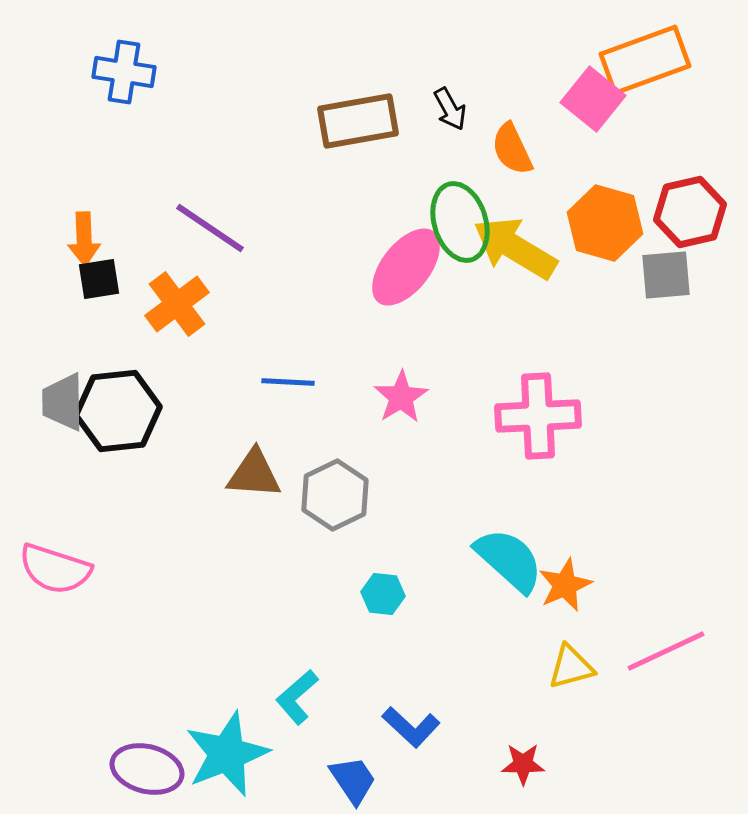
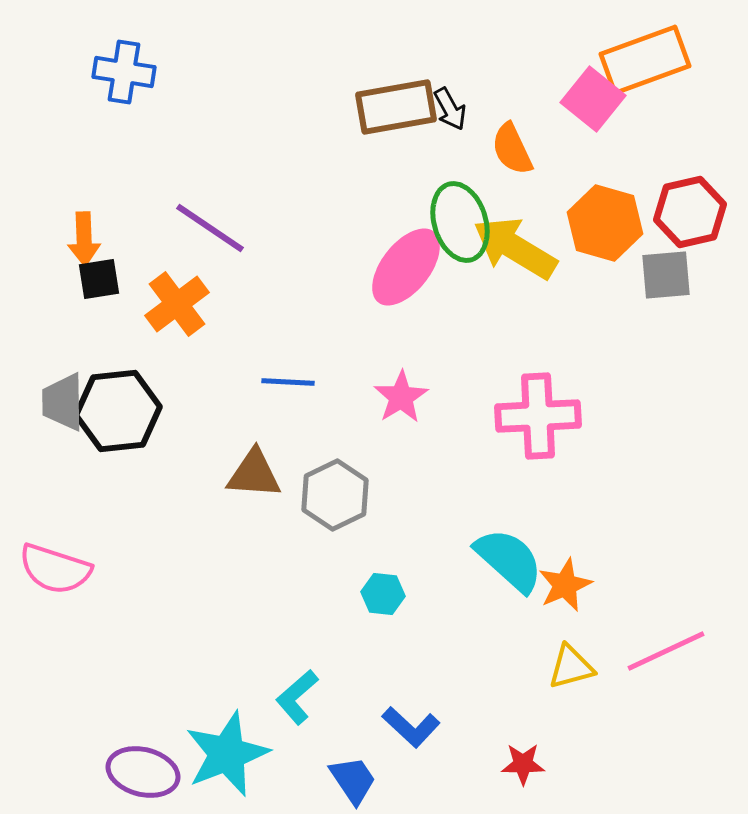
brown rectangle: moved 38 px right, 14 px up
purple ellipse: moved 4 px left, 3 px down
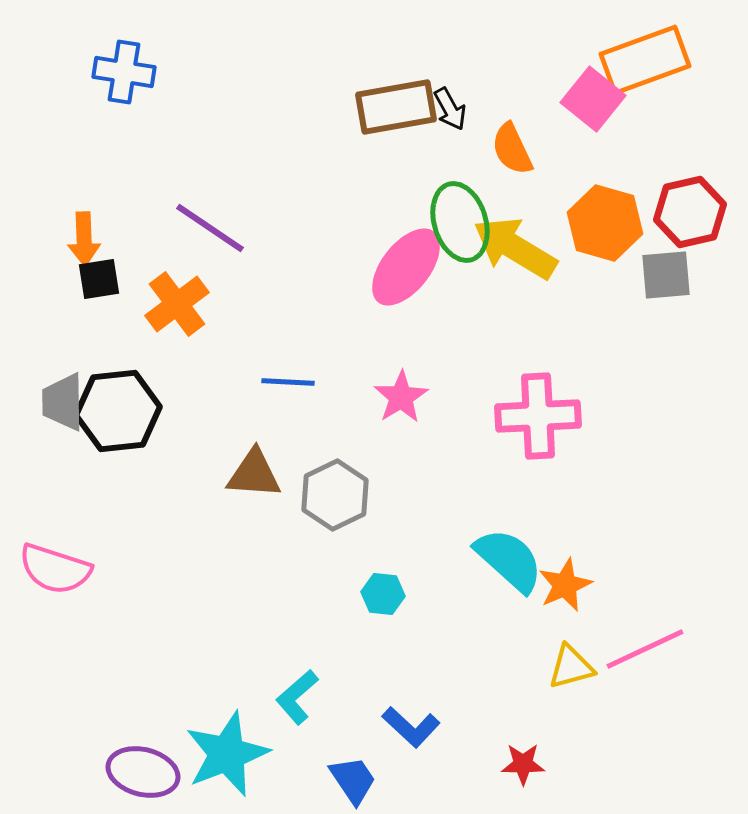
pink line: moved 21 px left, 2 px up
